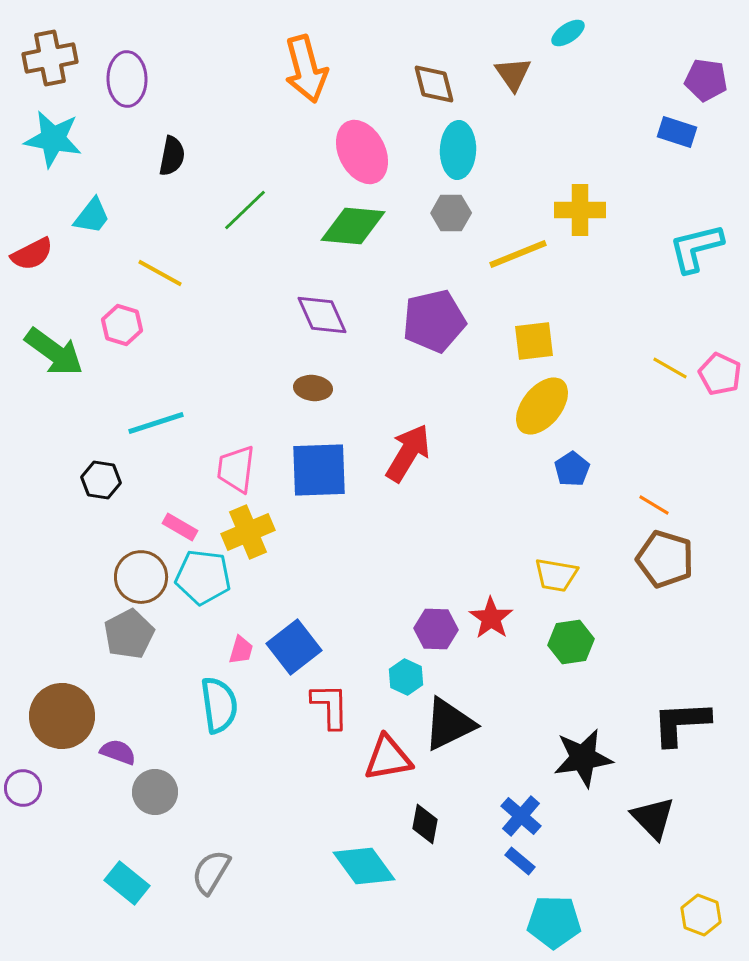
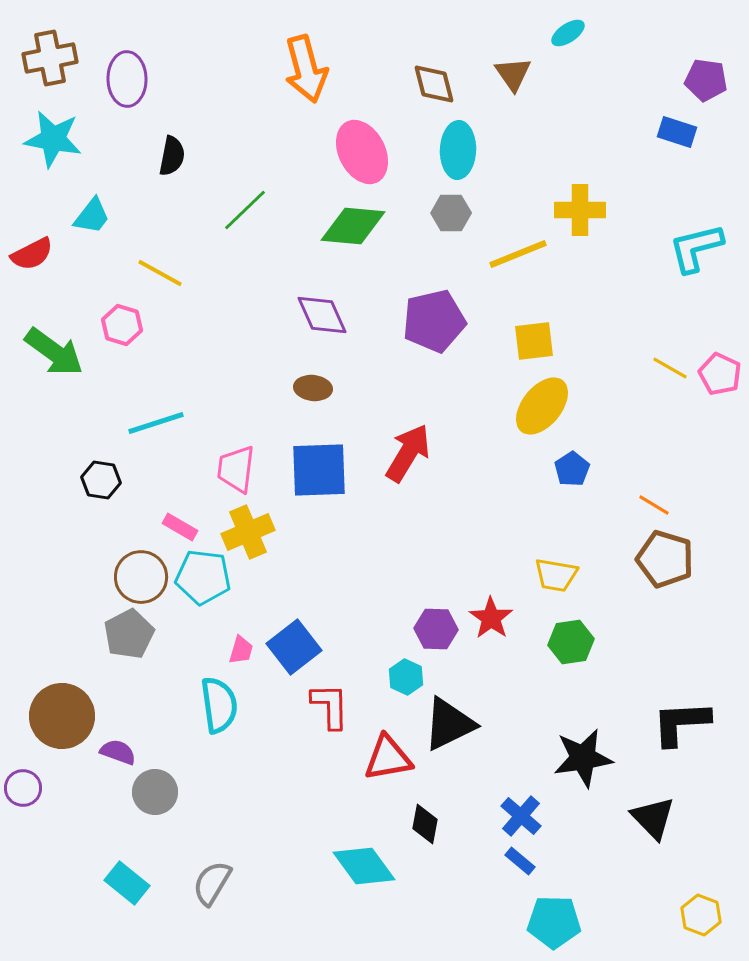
gray semicircle at (211, 872): moved 1 px right, 11 px down
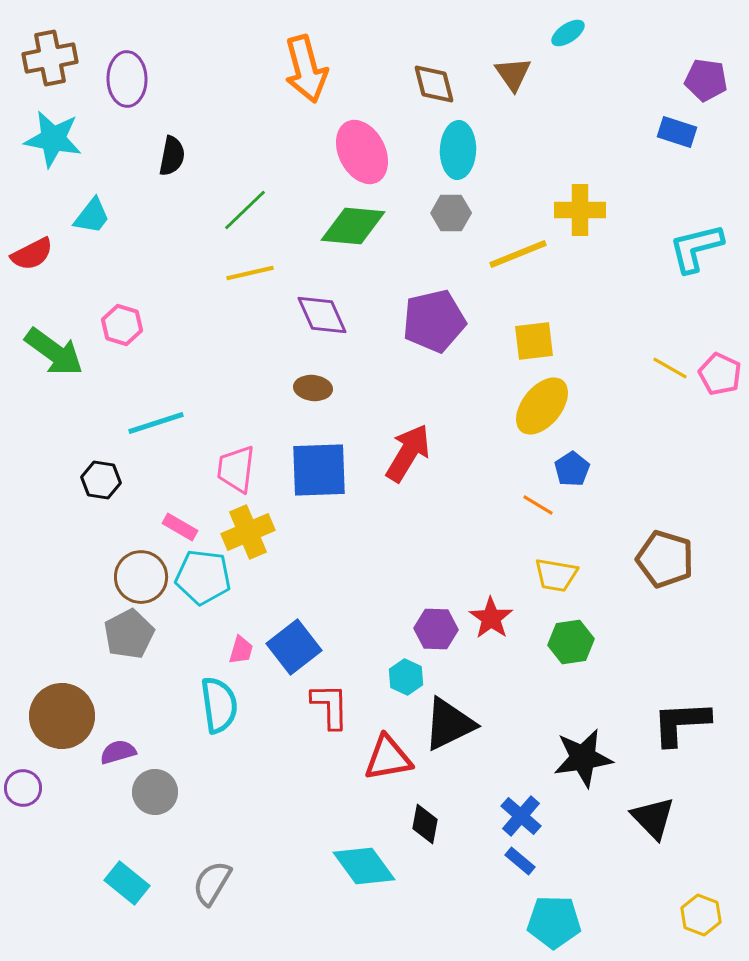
yellow line at (160, 273): moved 90 px right; rotated 42 degrees counterclockwise
orange line at (654, 505): moved 116 px left
purple semicircle at (118, 752): rotated 36 degrees counterclockwise
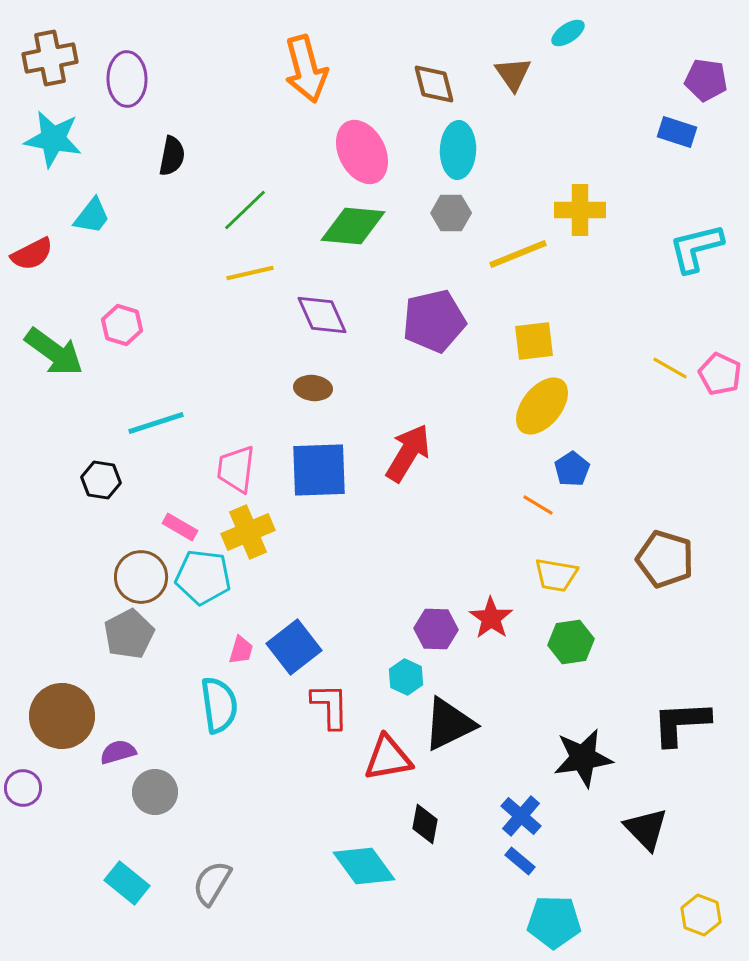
black triangle at (653, 818): moved 7 px left, 11 px down
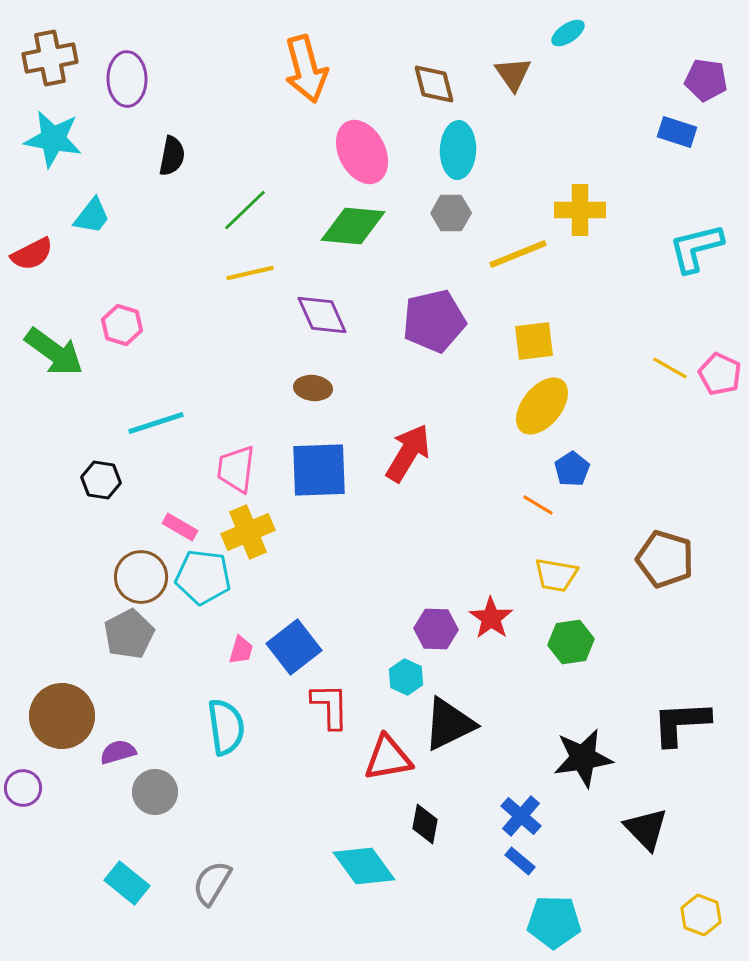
cyan semicircle at (219, 705): moved 7 px right, 22 px down
